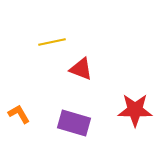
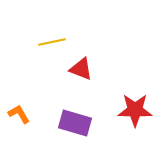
purple rectangle: moved 1 px right
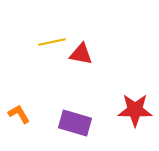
red triangle: moved 15 px up; rotated 10 degrees counterclockwise
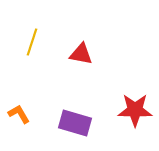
yellow line: moved 20 px left; rotated 60 degrees counterclockwise
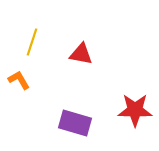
orange L-shape: moved 34 px up
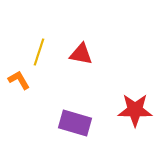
yellow line: moved 7 px right, 10 px down
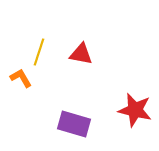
orange L-shape: moved 2 px right, 2 px up
red star: rotated 12 degrees clockwise
purple rectangle: moved 1 px left, 1 px down
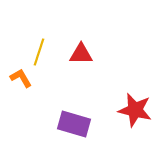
red triangle: rotated 10 degrees counterclockwise
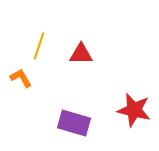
yellow line: moved 6 px up
red star: moved 1 px left
purple rectangle: moved 1 px up
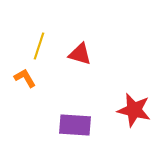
red triangle: moved 1 px left; rotated 15 degrees clockwise
orange L-shape: moved 4 px right
purple rectangle: moved 1 px right, 2 px down; rotated 12 degrees counterclockwise
